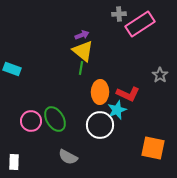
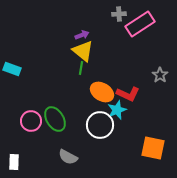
orange ellipse: moved 2 px right; rotated 60 degrees counterclockwise
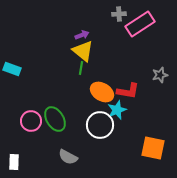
gray star: rotated 21 degrees clockwise
red L-shape: moved 3 px up; rotated 15 degrees counterclockwise
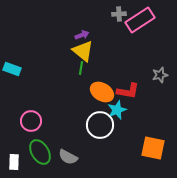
pink rectangle: moved 4 px up
green ellipse: moved 15 px left, 33 px down
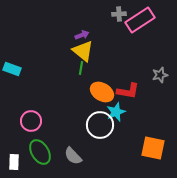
cyan star: moved 1 px left, 2 px down
gray semicircle: moved 5 px right, 1 px up; rotated 18 degrees clockwise
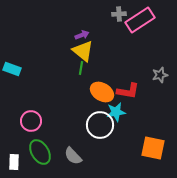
cyan star: rotated 12 degrees clockwise
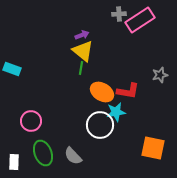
green ellipse: moved 3 px right, 1 px down; rotated 10 degrees clockwise
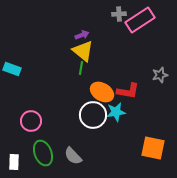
white circle: moved 7 px left, 10 px up
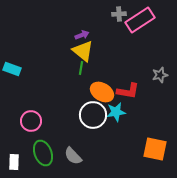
orange square: moved 2 px right, 1 px down
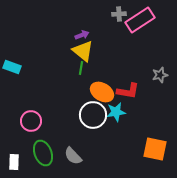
cyan rectangle: moved 2 px up
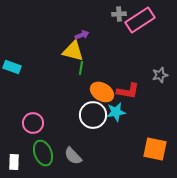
yellow triangle: moved 10 px left; rotated 25 degrees counterclockwise
pink circle: moved 2 px right, 2 px down
